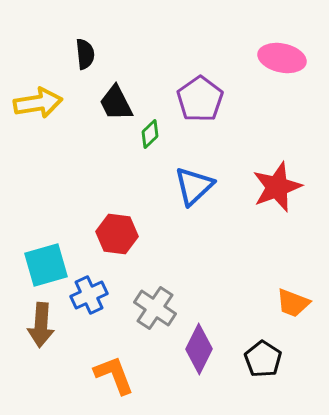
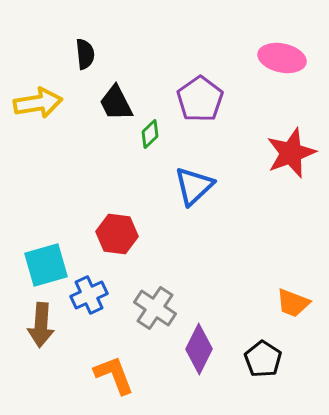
red star: moved 14 px right, 34 px up
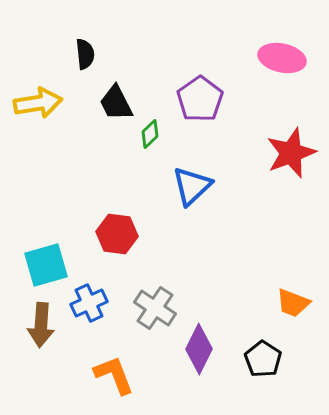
blue triangle: moved 2 px left
blue cross: moved 8 px down
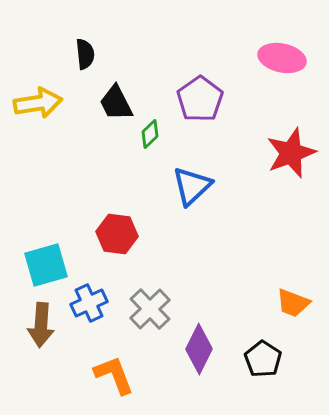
gray cross: moved 5 px left, 1 px down; rotated 12 degrees clockwise
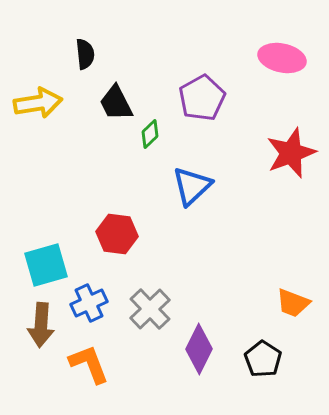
purple pentagon: moved 2 px right, 1 px up; rotated 6 degrees clockwise
orange L-shape: moved 25 px left, 11 px up
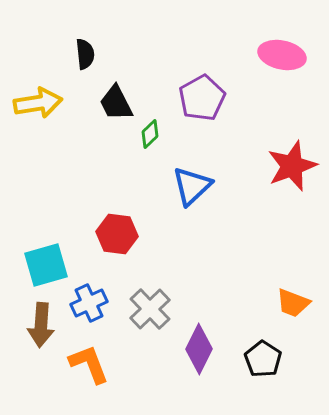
pink ellipse: moved 3 px up
red star: moved 1 px right, 13 px down
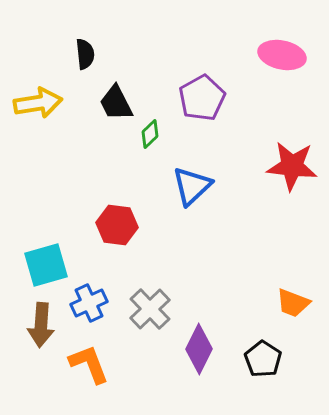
red star: rotated 27 degrees clockwise
red hexagon: moved 9 px up
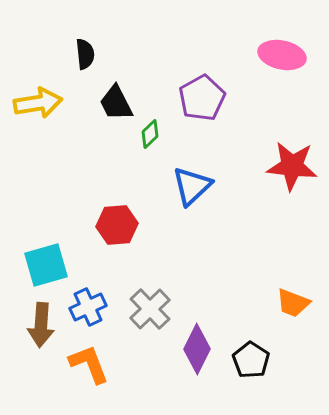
red hexagon: rotated 12 degrees counterclockwise
blue cross: moved 1 px left, 4 px down
purple diamond: moved 2 px left
black pentagon: moved 12 px left, 1 px down
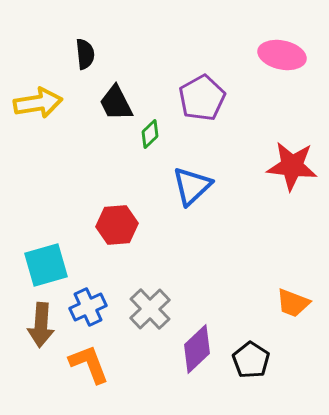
purple diamond: rotated 21 degrees clockwise
